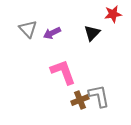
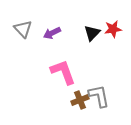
red star: moved 15 px down
gray triangle: moved 5 px left
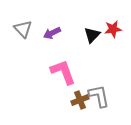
black triangle: moved 2 px down
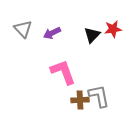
brown cross: rotated 18 degrees clockwise
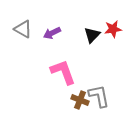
gray triangle: rotated 18 degrees counterclockwise
brown cross: rotated 24 degrees clockwise
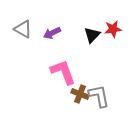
brown cross: moved 6 px up
